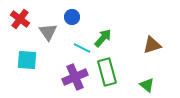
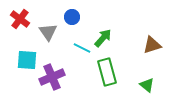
purple cross: moved 23 px left
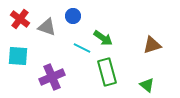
blue circle: moved 1 px right, 1 px up
gray triangle: moved 1 px left, 5 px up; rotated 36 degrees counterclockwise
green arrow: rotated 84 degrees clockwise
cyan square: moved 9 px left, 4 px up
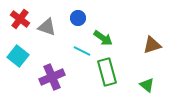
blue circle: moved 5 px right, 2 px down
cyan line: moved 3 px down
cyan square: rotated 35 degrees clockwise
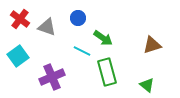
cyan square: rotated 15 degrees clockwise
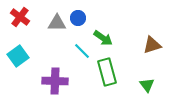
red cross: moved 2 px up
gray triangle: moved 10 px right, 4 px up; rotated 18 degrees counterclockwise
cyan line: rotated 18 degrees clockwise
purple cross: moved 3 px right, 4 px down; rotated 25 degrees clockwise
green triangle: rotated 14 degrees clockwise
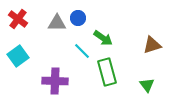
red cross: moved 2 px left, 2 px down
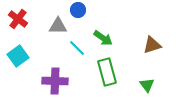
blue circle: moved 8 px up
gray triangle: moved 1 px right, 3 px down
cyan line: moved 5 px left, 3 px up
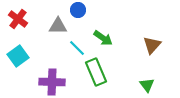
brown triangle: rotated 30 degrees counterclockwise
green rectangle: moved 11 px left; rotated 8 degrees counterclockwise
purple cross: moved 3 px left, 1 px down
